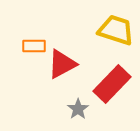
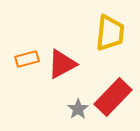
yellow trapezoid: moved 6 px left, 3 px down; rotated 78 degrees clockwise
orange rectangle: moved 7 px left, 13 px down; rotated 15 degrees counterclockwise
red rectangle: moved 1 px right, 13 px down
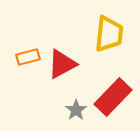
yellow trapezoid: moved 1 px left, 1 px down
orange rectangle: moved 1 px right, 2 px up
gray star: moved 2 px left, 1 px down
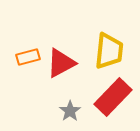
yellow trapezoid: moved 17 px down
red triangle: moved 1 px left, 1 px up
gray star: moved 6 px left, 1 px down
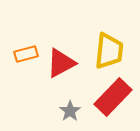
orange rectangle: moved 2 px left, 3 px up
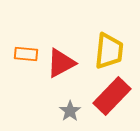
orange rectangle: rotated 20 degrees clockwise
red rectangle: moved 1 px left, 1 px up
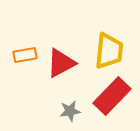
orange rectangle: moved 1 px left, 1 px down; rotated 15 degrees counterclockwise
gray star: rotated 25 degrees clockwise
